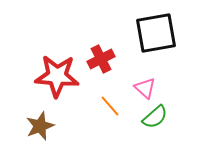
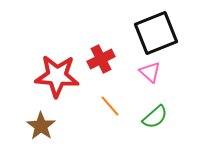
black square: rotated 12 degrees counterclockwise
pink triangle: moved 5 px right, 16 px up
brown star: moved 1 px right; rotated 16 degrees counterclockwise
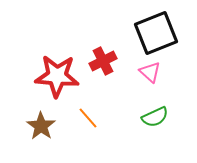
red cross: moved 2 px right, 2 px down
orange line: moved 22 px left, 12 px down
green semicircle: rotated 16 degrees clockwise
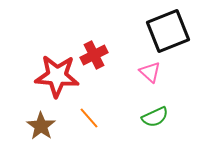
black square: moved 12 px right, 2 px up
red cross: moved 9 px left, 6 px up
orange line: moved 1 px right
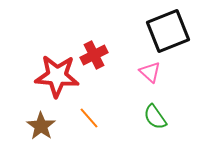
green semicircle: rotated 80 degrees clockwise
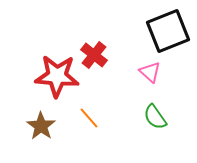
red cross: rotated 24 degrees counterclockwise
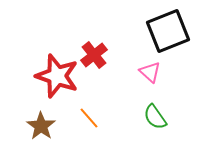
red cross: rotated 12 degrees clockwise
red star: rotated 15 degrees clockwise
